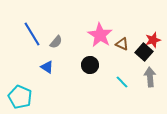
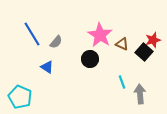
black circle: moved 6 px up
gray arrow: moved 10 px left, 17 px down
cyan line: rotated 24 degrees clockwise
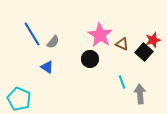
gray semicircle: moved 3 px left
cyan pentagon: moved 1 px left, 2 px down
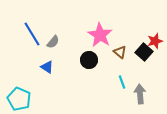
red star: moved 2 px right, 1 px down
brown triangle: moved 2 px left, 8 px down; rotated 16 degrees clockwise
black circle: moved 1 px left, 1 px down
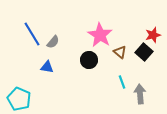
red star: moved 2 px left, 6 px up
blue triangle: rotated 24 degrees counterclockwise
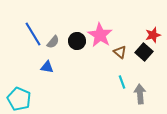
blue line: moved 1 px right
black circle: moved 12 px left, 19 px up
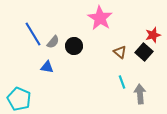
pink star: moved 17 px up
black circle: moved 3 px left, 5 px down
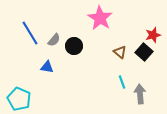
blue line: moved 3 px left, 1 px up
gray semicircle: moved 1 px right, 2 px up
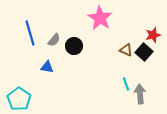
blue line: rotated 15 degrees clockwise
brown triangle: moved 6 px right, 2 px up; rotated 16 degrees counterclockwise
cyan line: moved 4 px right, 2 px down
cyan pentagon: rotated 10 degrees clockwise
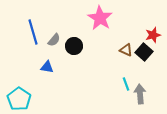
blue line: moved 3 px right, 1 px up
